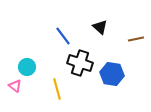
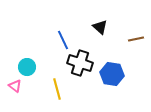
blue line: moved 4 px down; rotated 12 degrees clockwise
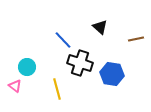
blue line: rotated 18 degrees counterclockwise
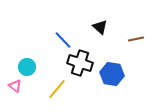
yellow line: rotated 55 degrees clockwise
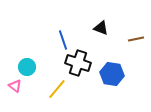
black triangle: moved 1 px right, 1 px down; rotated 21 degrees counterclockwise
blue line: rotated 24 degrees clockwise
black cross: moved 2 px left
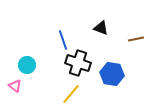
cyan circle: moved 2 px up
yellow line: moved 14 px right, 5 px down
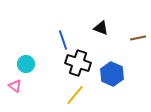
brown line: moved 2 px right, 1 px up
cyan circle: moved 1 px left, 1 px up
blue hexagon: rotated 15 degrees clockwise
yellow line: moved 4 px right, 1 px down
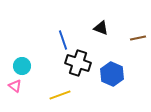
cyan circle: moved 4 px left, 2 px down
yellow line: moved 15 px left; rotated 30 degrees clockwise
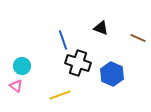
brown line: rotated 35 degrees clockwise
pink triangle: moved 1 px right
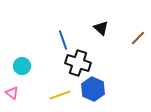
black triangle: rotated 21 degrees clockwise
brown line: rotated 70 degrees counterclockwise
blue hexagon: moved 19 px left, 15 px down
pink triangle: moved 4 px left, 7 px down
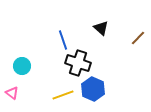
yellow line: moved 3 px right
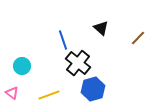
black cross: rotated 20 degrees clockwise
blue hexagon: rotated 20 degrees clockwise
yellow line: moved 14 px left
